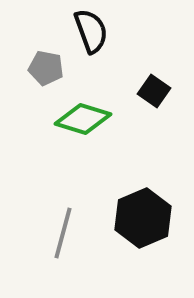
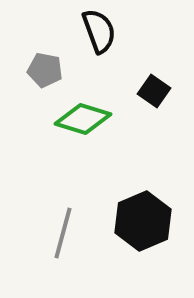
black semicircle: moved 8 px right
gray pentagon: moved 1 px left, 2 px down
black hexagon: moved 3 px down
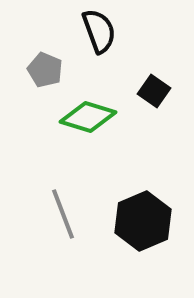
gray pentagon: rotated 12 degrees clockwise
green diamond: moved 5 px right, 2 px up
gray line: moved 19 px up; rotated 36 degrees counterclockwise
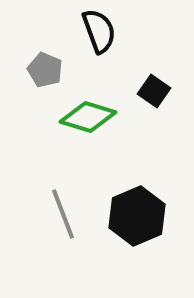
black hexagon: moved 6 px left, 5 px up
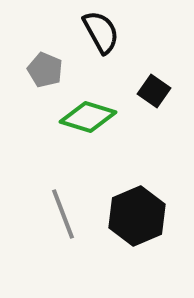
black semicircle: moved 2 px right, 1 px down; rotated 9 degrees counterclockwise
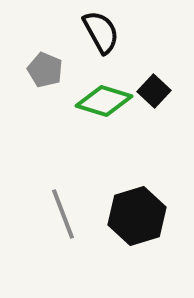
black square: rotated 8 degrees clockwise
green diamond: moved 16 px right, 16 px up
black hexagon: rotated 6 degrees clockwise
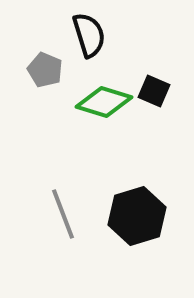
black semicircle: moved 12 px left, 3 px down; rotated 12 degrees clockwise
black square: rotated 20 degrees counterclockwise
green diamond: moved 1 px down
